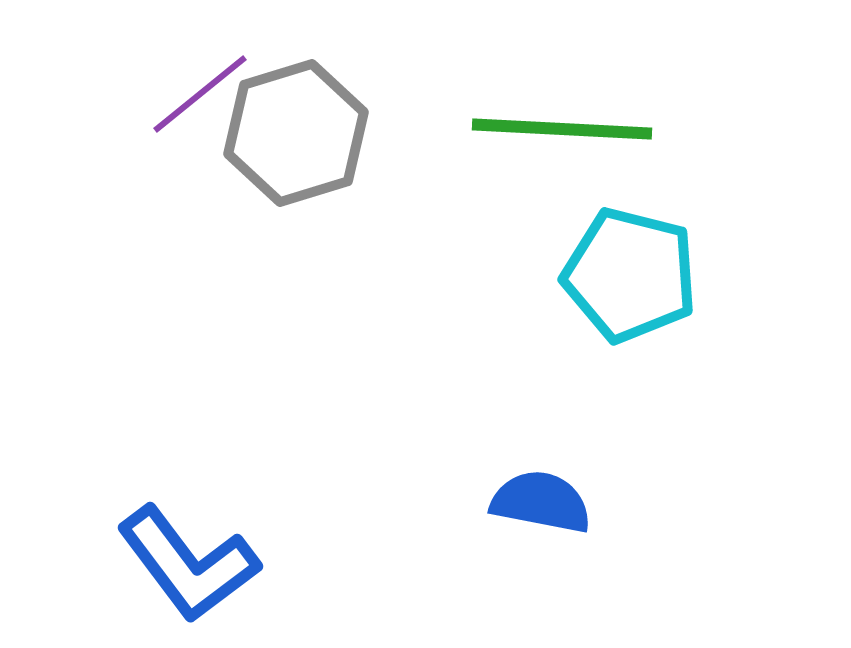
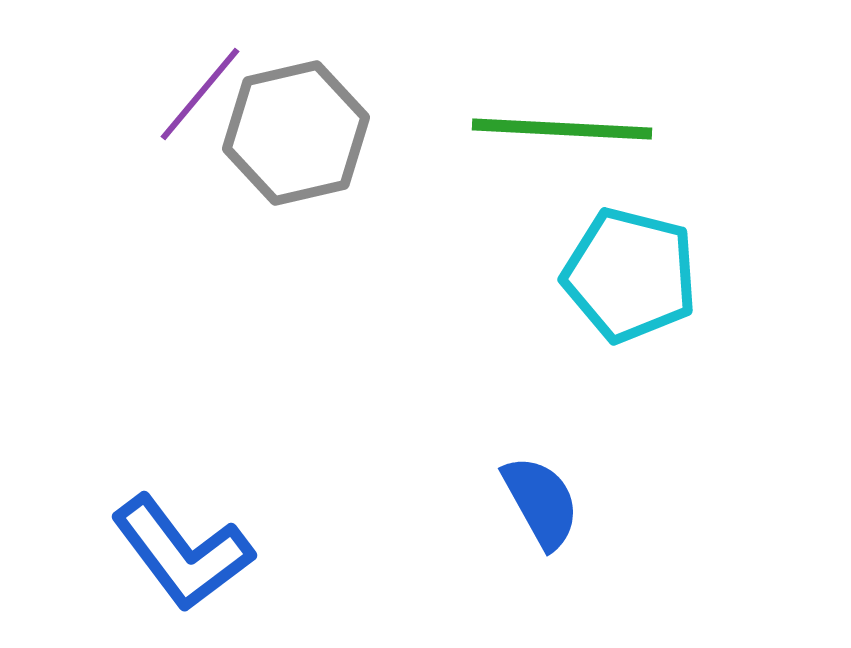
purple line: rotated 11 degrees counterclockwise
gray hexagon: rotated 4 degrees clockwise
blue semicircle: rotated 50 degrees clockwise
blue L-shape: moved 6 px left, 11 px up
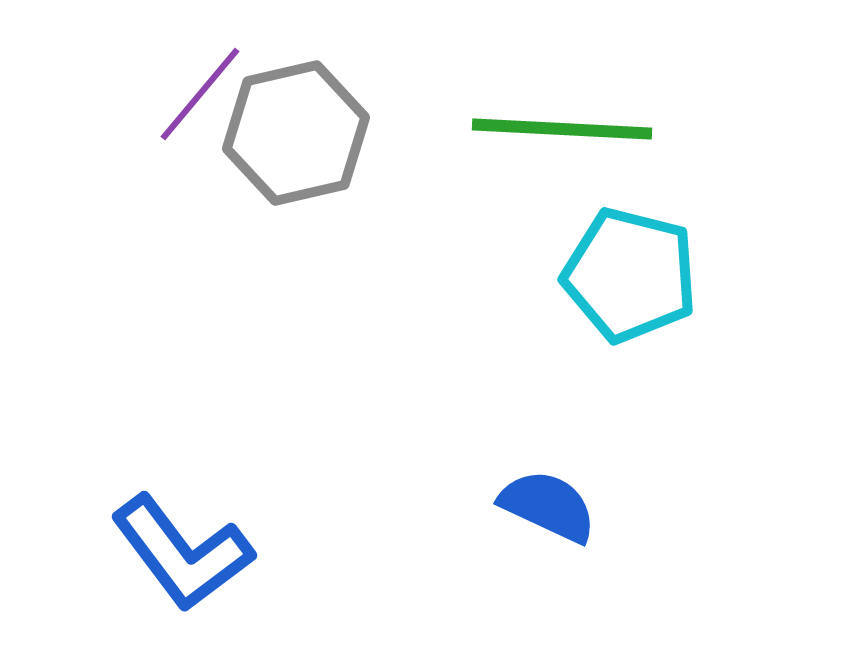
blue semicircle: moved 7 px right, 4 px down; rotated 36 degrees counterclockwise
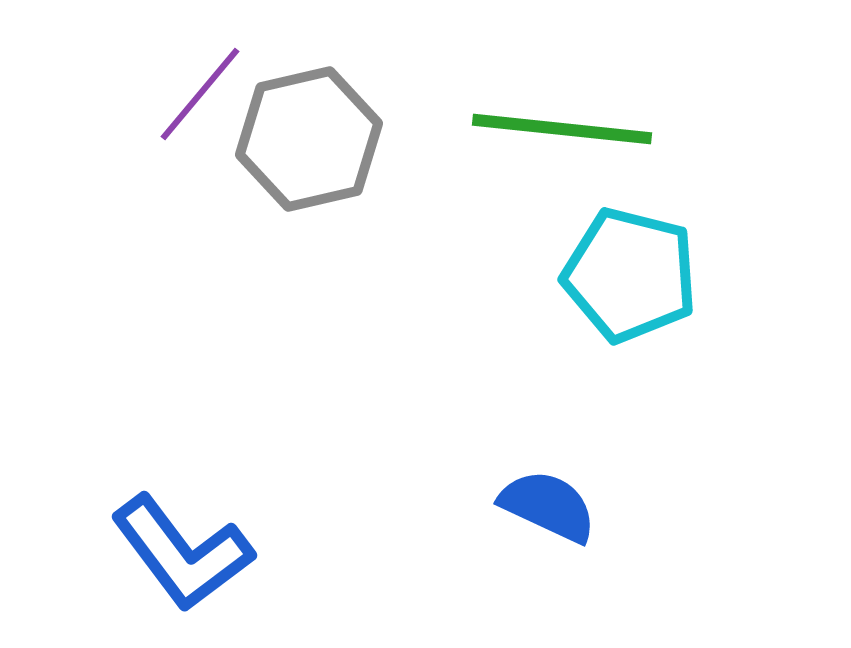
green line: rotated 3 degrees clockwise
gray hexagon: moved 13 px right, 6 px down
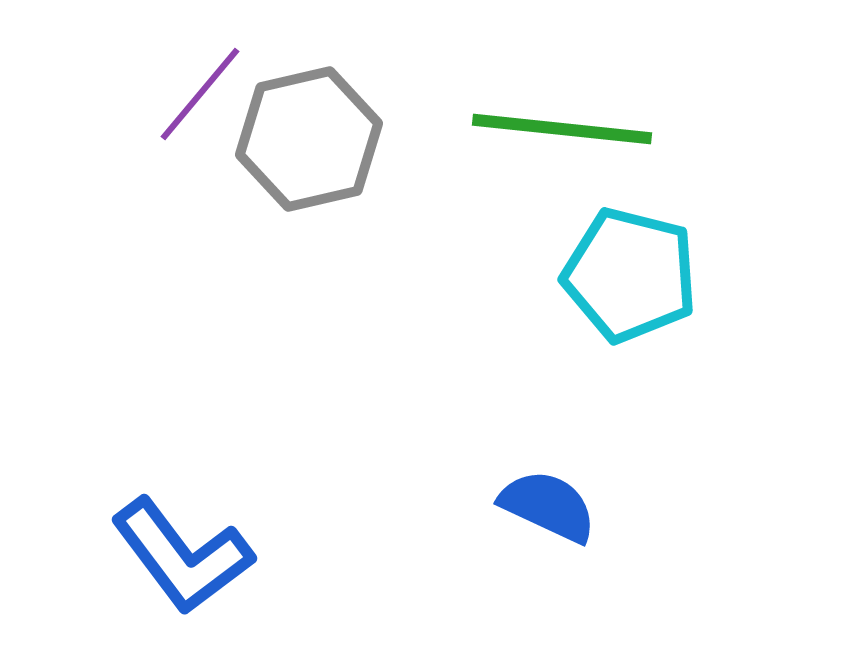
blue L-shape: moved 3 px down
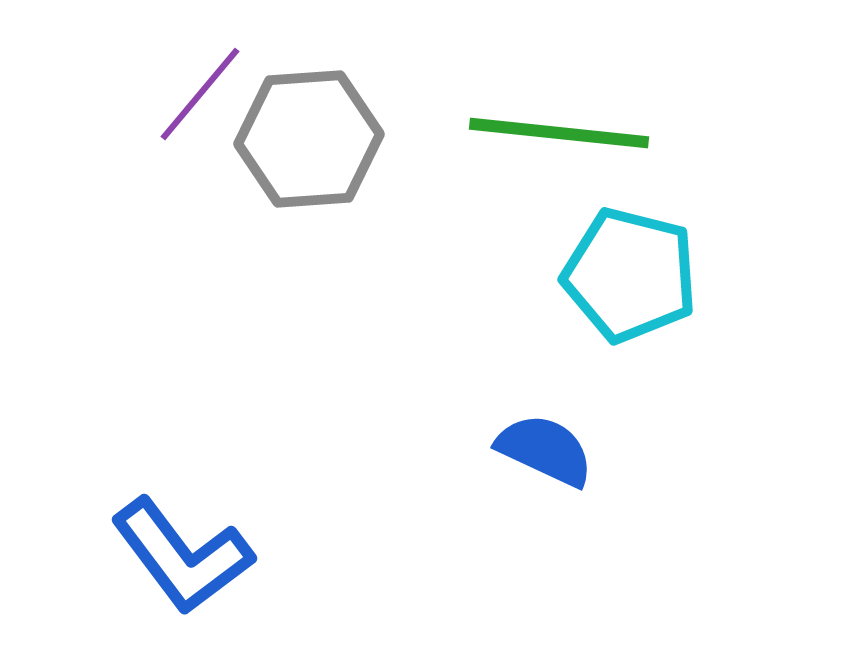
green line: moved 3 px left, 4 px down
gray hexagon: rotated 9 degrees clockwise
blue semicircle: moved 3 px left, 56 px up
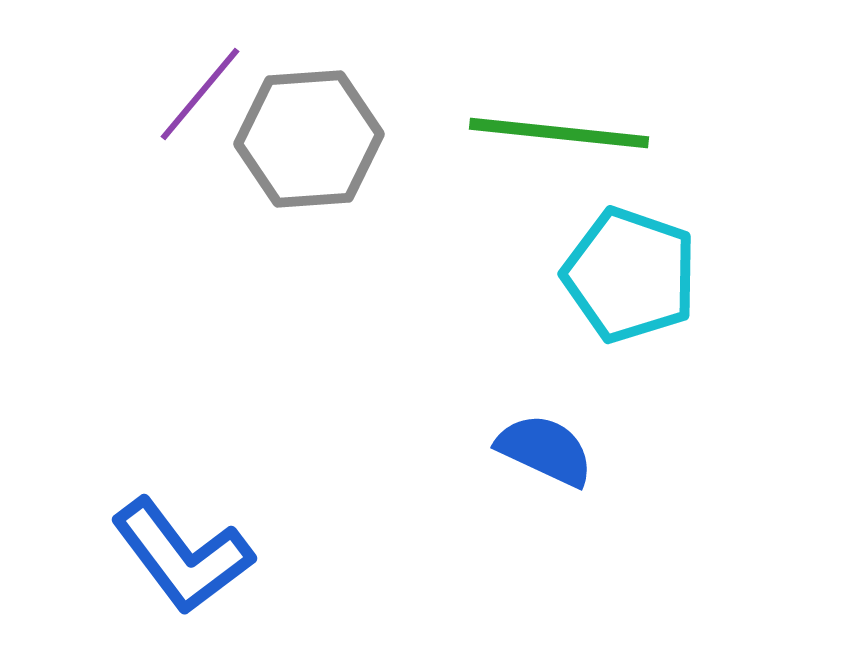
cyan pentagon: rotated 5 degrees clockwise
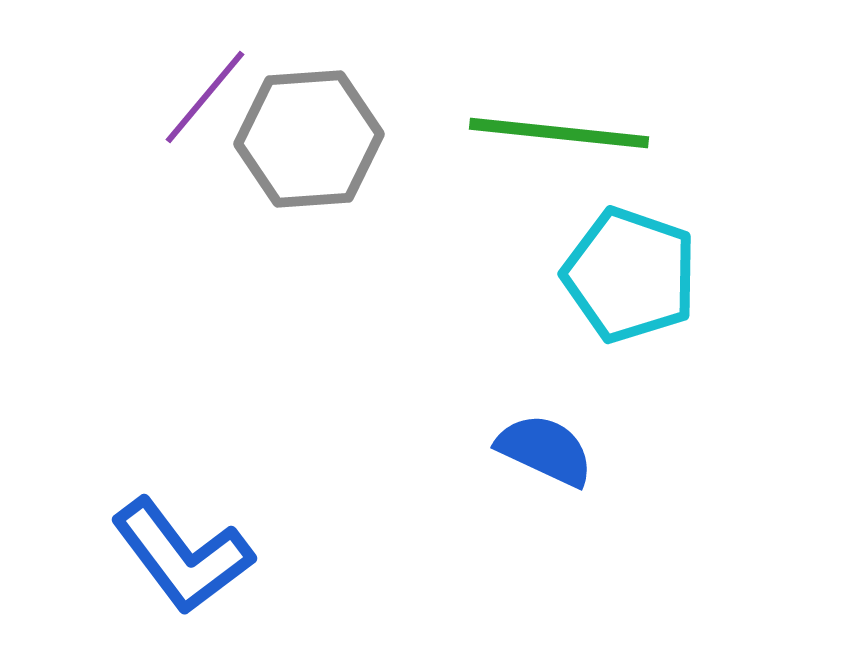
purple line: moved 5 px right, 3 px down
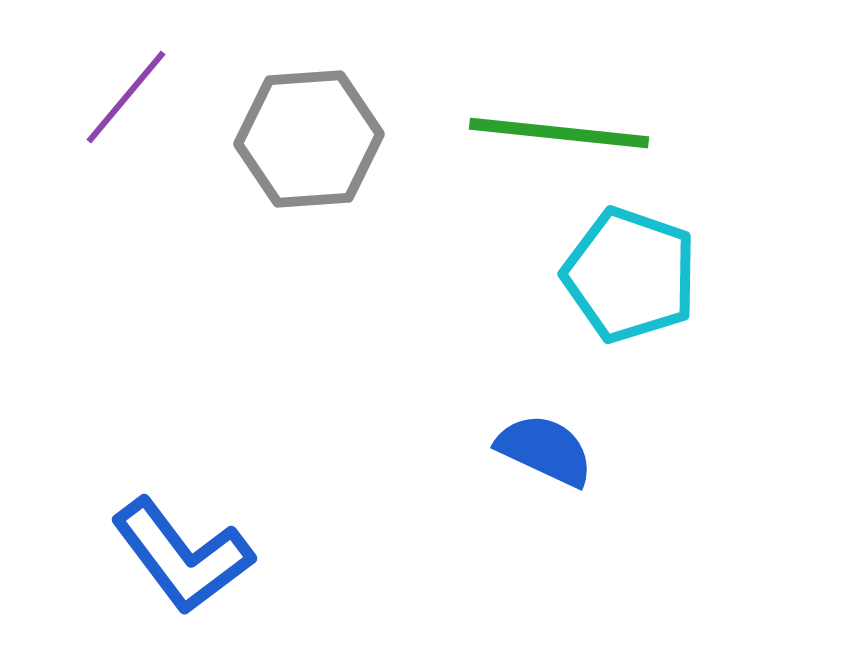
purple line: moved 79 px left
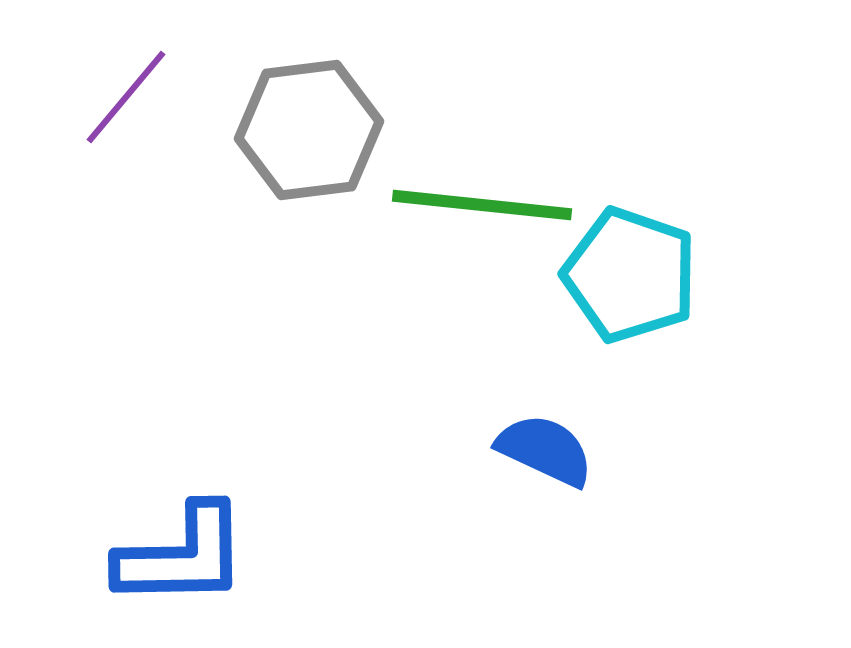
green line: moved 77 px left, 72 px down
gray hexagon: moved 9 px up; rotated 3 degrees counterclockwise
blue L-shape: rotated 54 degrees counterclockwise
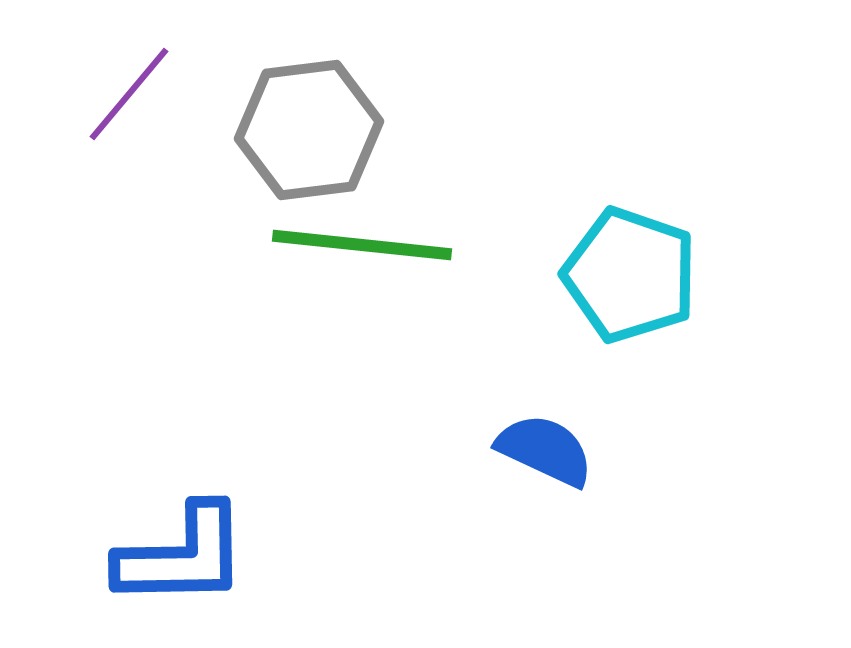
purple line: moved 3 px right, 3 px up
green line: moved 120 px left, 40 px down
